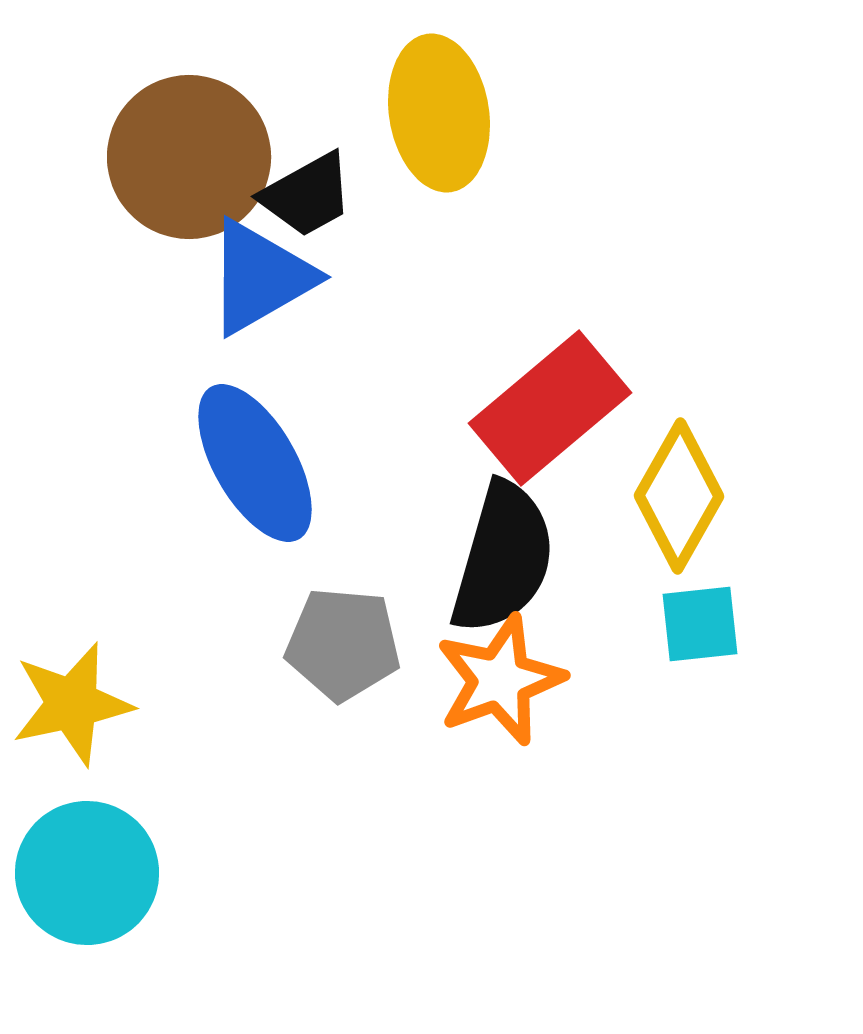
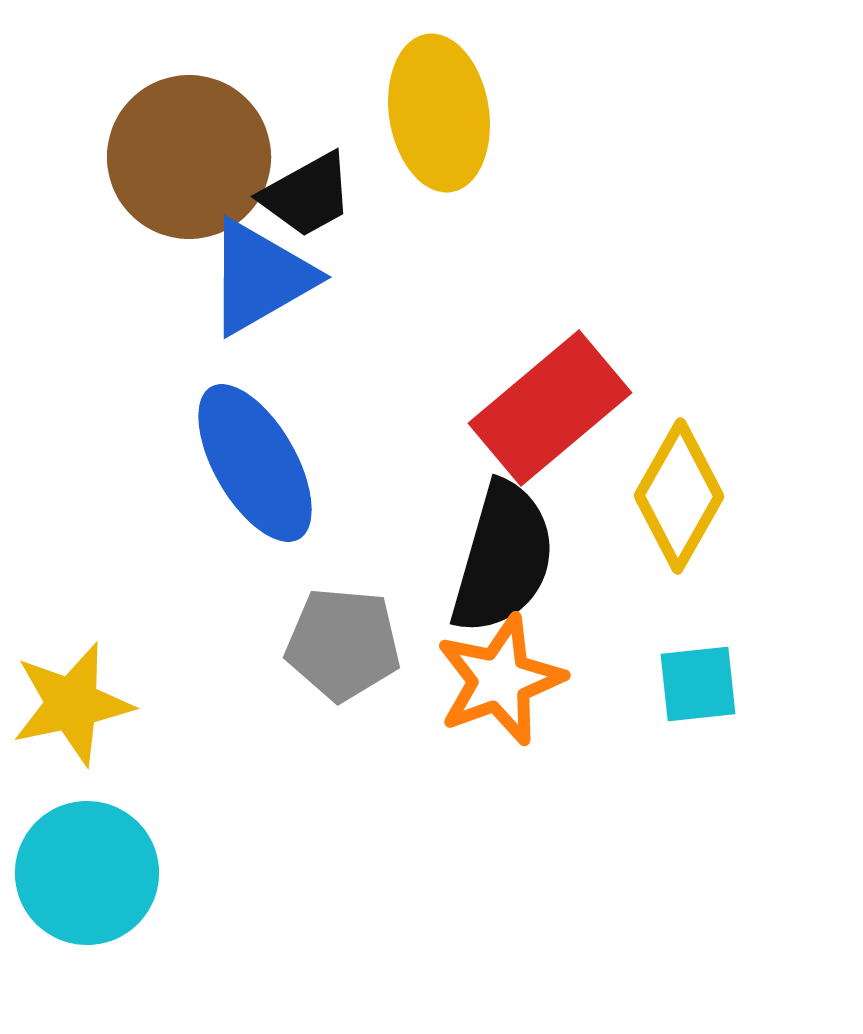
cyan square: moved 2 px left, 60 px down
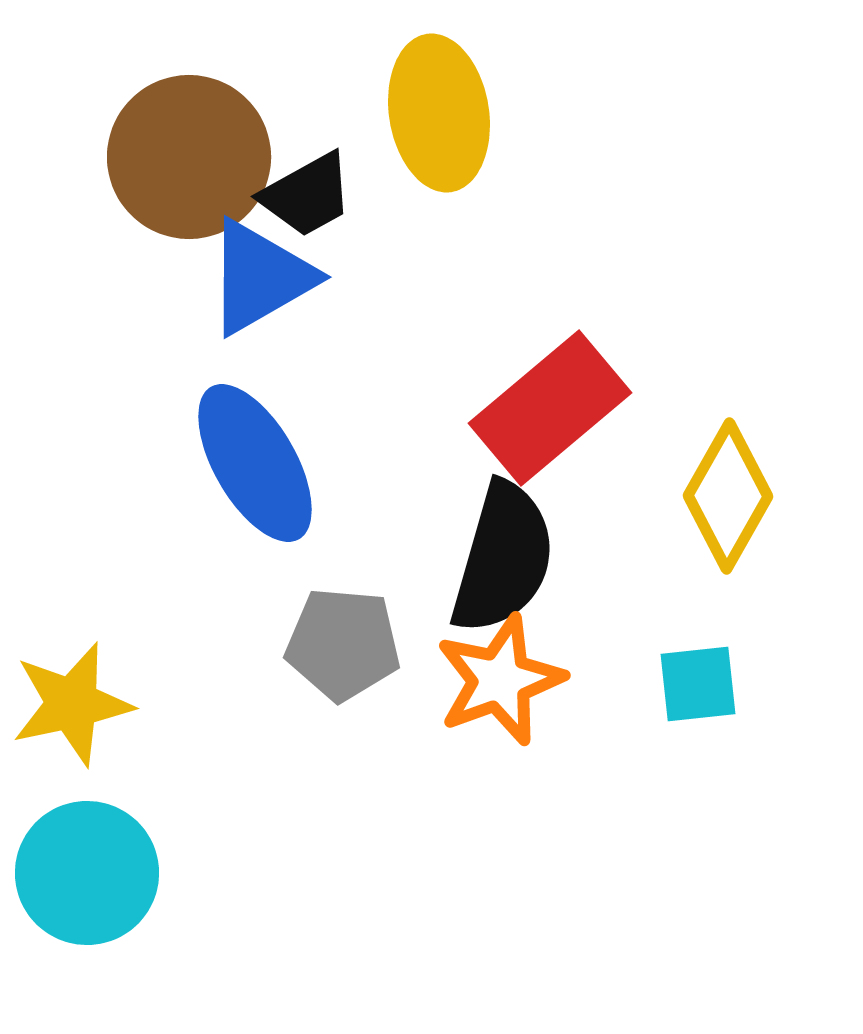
yellow diamond: moved 49 px right
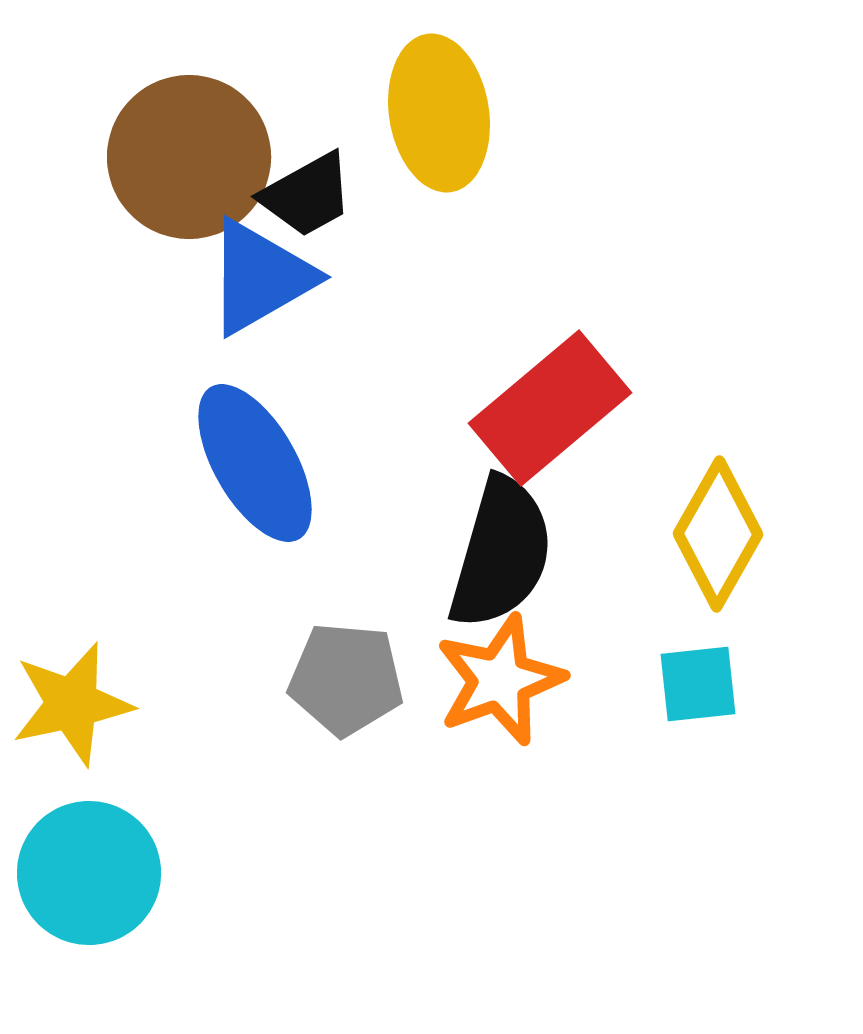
yellow diamond: moved 10 px left, 38 px down
black semicircle: moved 2 px left, 5 px up
gray pentagon: moved 3 px right, 35 px down
cyan circle: moved 2 px right
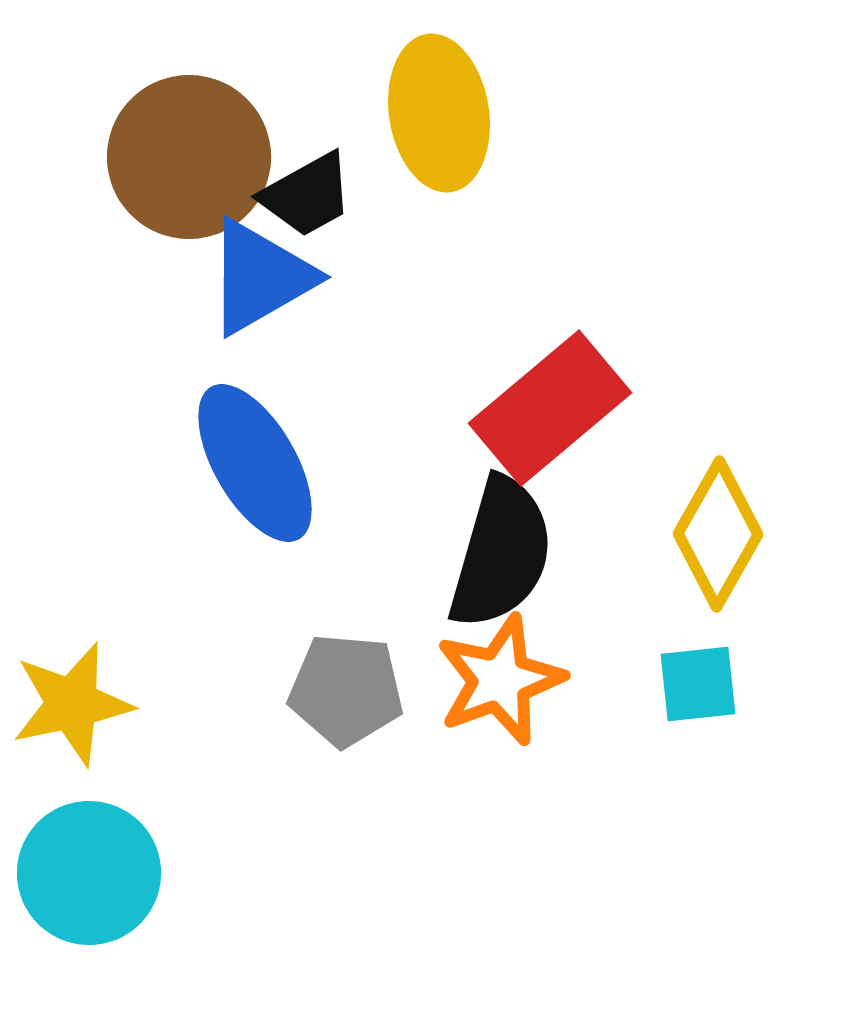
gray pentagon: moved 11 px down
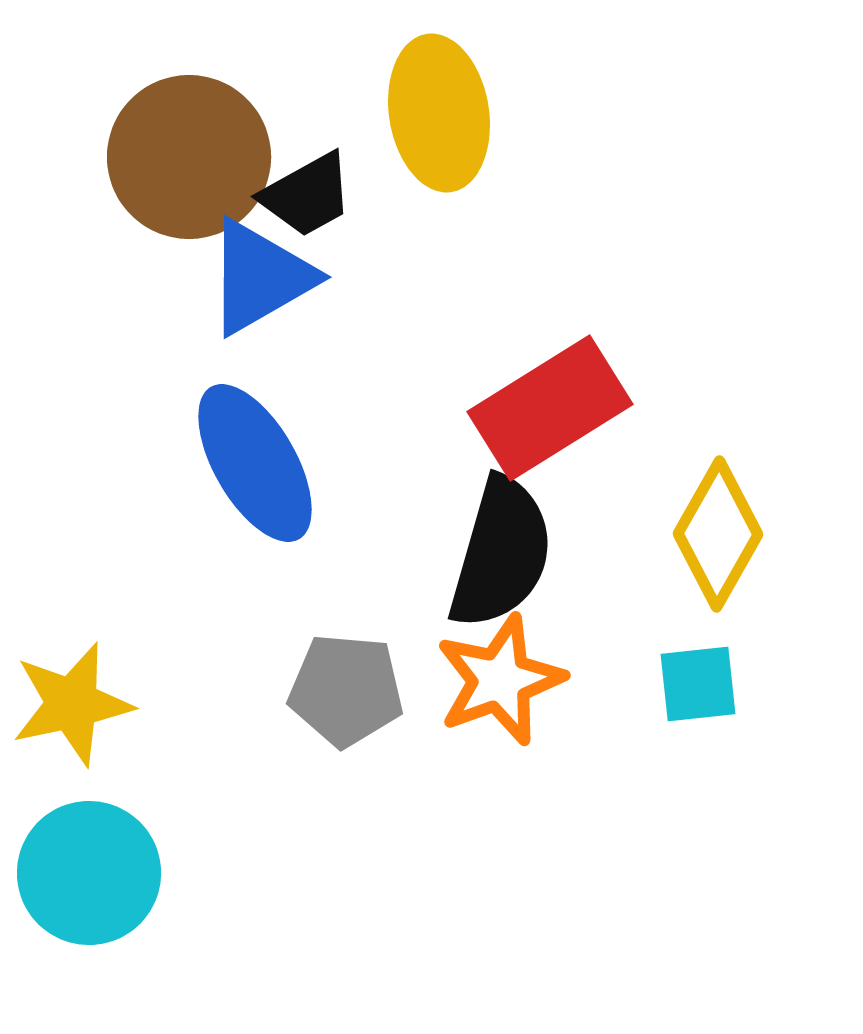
red rectangle: rotated 8 degrees clockwise
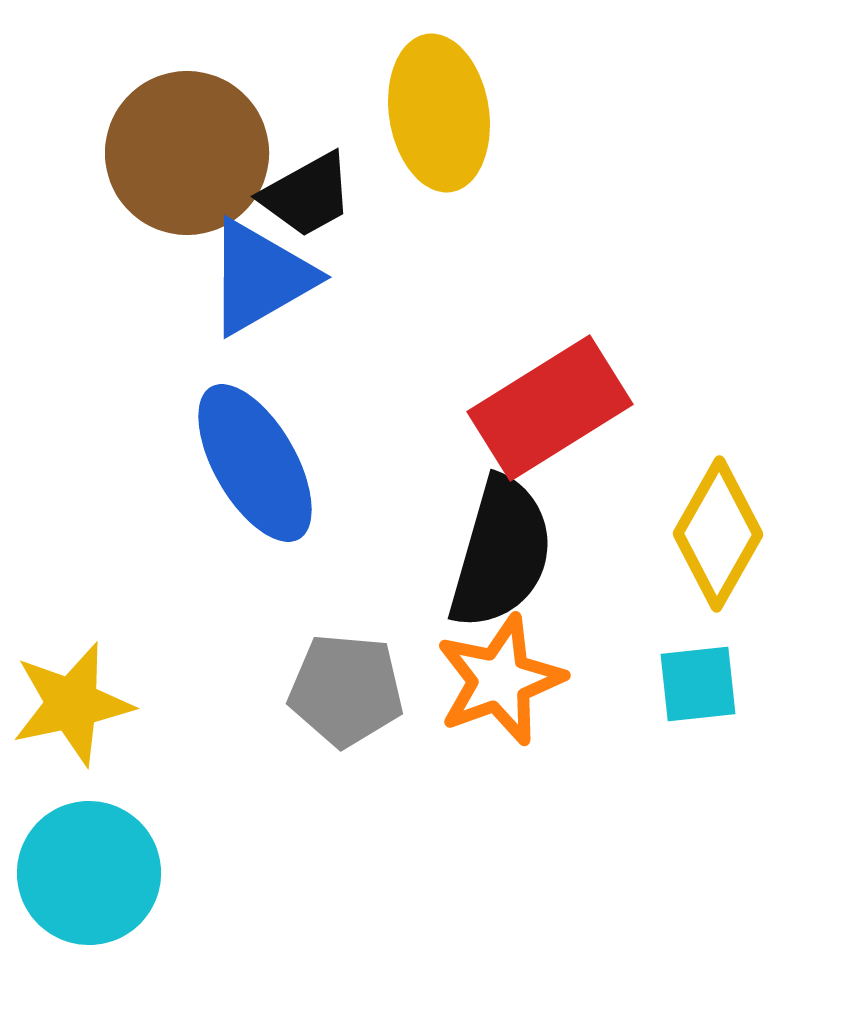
brown circle: moved 2 px left, 4 px up
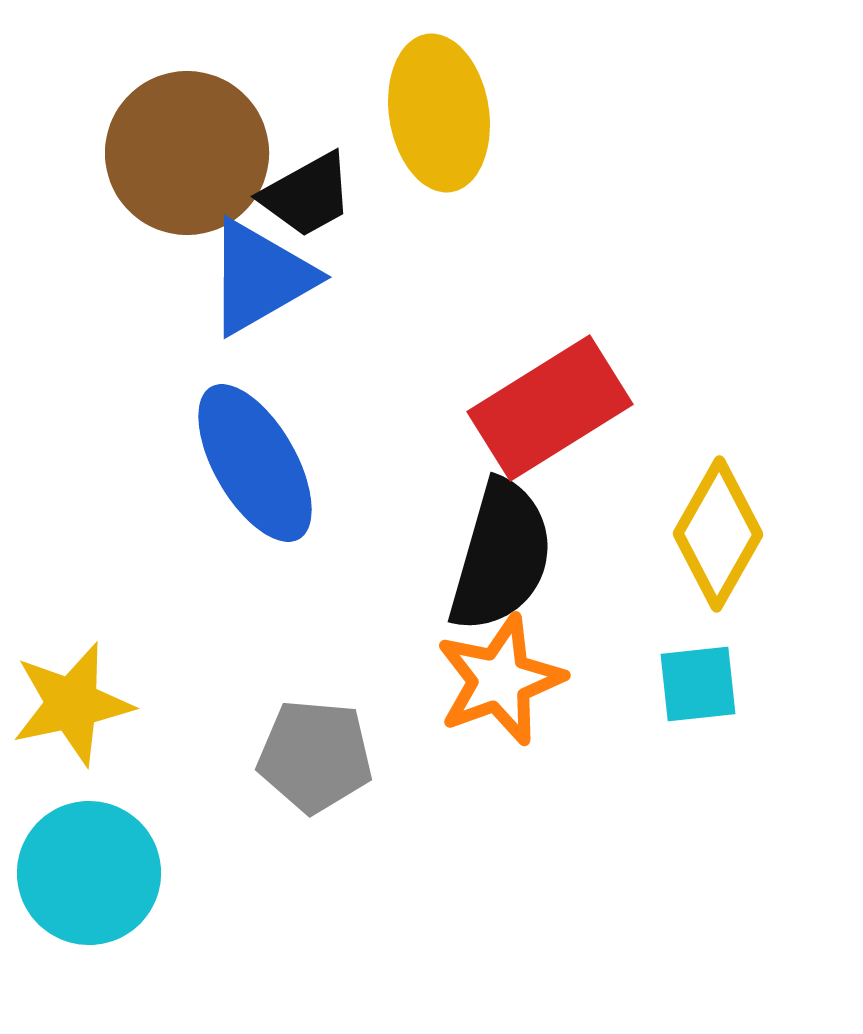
black semicircle: moved 3 px down
gray pentagon: moved 31 px left, 66 px down
